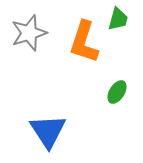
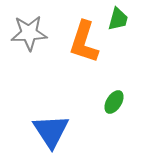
gray star: rotated 15 degrees clockwise
green ellipse: moved 3 px left, 10 px down
blue triangle: moved 3 px right
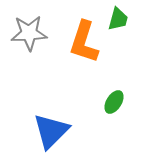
blue triangle: rotated 18 degrees clockwise
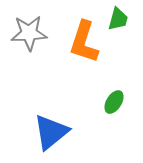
blue triangle: moved 1 px down; rotated 6 degrees clockwise
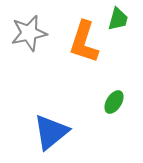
gray star: rotated 9 degrees counterclockwise
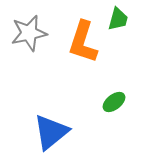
orange L-shape: moved 1 px left
green ellipse: rotated 20 degrees clockwise
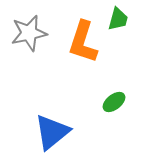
blue triangle: moved 1 px right
